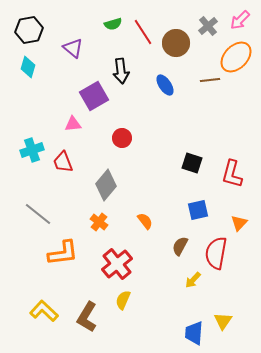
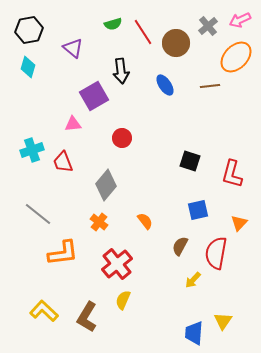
pink arrow: rotated 20 degrees clockwise
brown line: moved 6 px down
black square: moved 2 px left, 2 px up
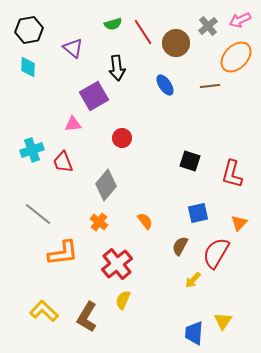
cyan diamond: rotated 15 degrees counterclockwise
black arrow: moved 4 px left, 3 px up
blue square: moved 3 px down
red semicircle: rotated 20 degrees clockwise
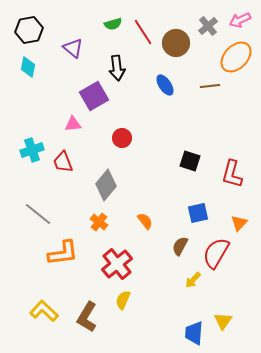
cyan diamond: rotated 10 degrees clockwise
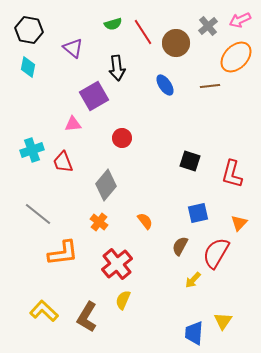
black hexagon: rotated 20 degrees clockwise
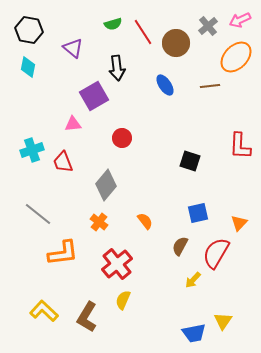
red L-shape: moved 8 px right, 28 px up; rotated 12 degrees counterclockwise
blue trapezoid: rotated 105 degrees counterclockwise
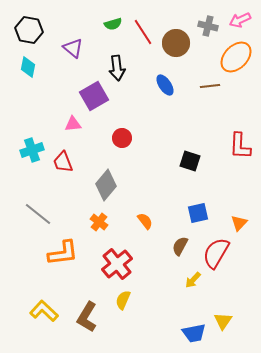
gray cross: rotated 36 degrees counterclockwise
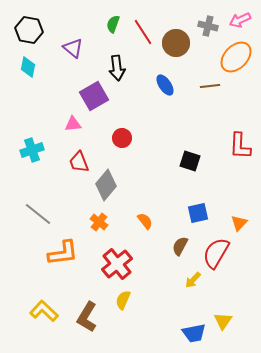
green semicircle: rotated 126 degrees clockwise
red trapezoid: moved 16 px right
